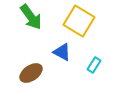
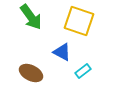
yellow square: rotated 12 degrees counterclockwise
cyan rectangle: moved 11 px left, 6 px down; rotated 21 degrees clockwise
brown ellipse: rotated 60 degrees clockwise
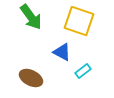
brown ellipse: moved 5 px down
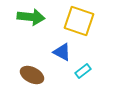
green arrow: rotated 48 degrees counterclockwise
brown ellipse: moved 1 px right, 3 px up
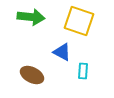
cyan rectangle: rotated 49 degrees counterclockwise
